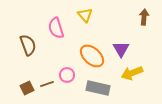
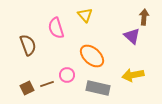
purple triangle: moved 11 px right, 13 px up; rotated 18 degrees counterclockwise
yellow arrow: moved 1 px right, 2 px down; rotated 10 degrees clockwise
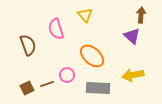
brown arrow: moved 3 px left, 2 px up
pink semicircle: moved 1 px down
gray rectangle: rotated 10 degrees counterclockwise
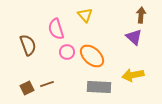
purple triangle: moved 2 px right, 1 px down
pink circle: moved 23 px up
gray rectangle: moved 1 px right, 1 px up
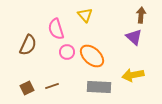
brown semicircle: rotated 45 degrees clockwise
brown line: moved 5 px right, 2 px down
